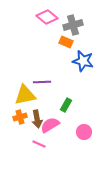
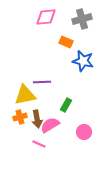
pink diamond: moved 1 px left; rotated 45 degrees counterclockwise
gray cross: moved 9 px right, 6 px up
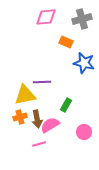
blue star: moved 1 px right, 2 px down
pink line: rotated 40 degrees counterclockwise
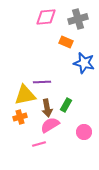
gray cross: moved 4 px left
brown arrow: moved 10 px right, 11 px up
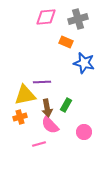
pink semicircle: rotated 102 degrees counterclockwise
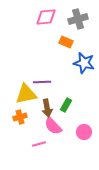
yellow triangle: moved 1 px right, 1 px up
pink semicircle: moved 3 px right, 1 px down
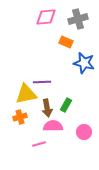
pink semicircle: rotated 132 degrees clockwise
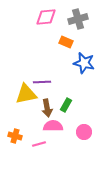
orange cross: moved 5 px left, 19 px down; rotated 32 degrees clockwise
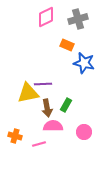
pink diamond: rotated 20 degrees counterclockwise
orange rectangle: moved 1 px right, 3 px down
purple line: moved 1 px right, 2 px down
yellow triangle: moved 2 px right, 1 px up
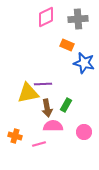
gray cross: rotated 12 degrees clockwise
